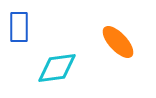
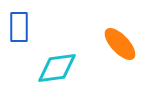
orange ellipse: moved 2 px right, 2 px down
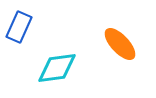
blue rectangle: rotated 24 degrees clockwise
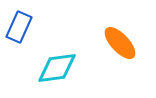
orange ellipse: moved 1 px up
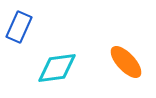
orange ellipse: moved 6 px right, 19 px down
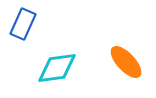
blue rectangle: moved 4 px right, 3 px up
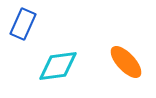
cyan diamond: moved 1 px right, 2 px up
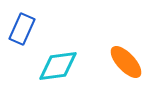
blue rectangle: moved 1 px left, 5 px down
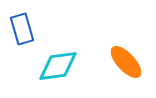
blue rectangle: rotated 40 degrees counterclockwise
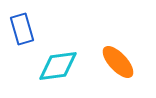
orange ellipse: moved 8 px left
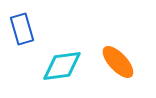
cyan diamond: moved 4 px right
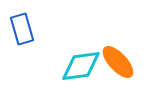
cyan diamond: moved 19 px right
